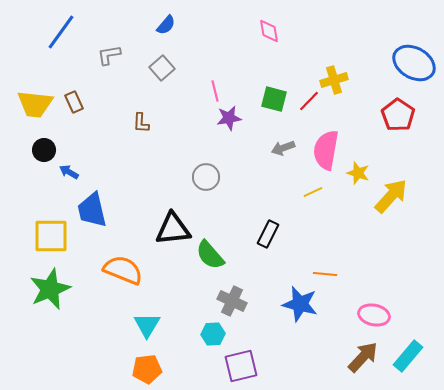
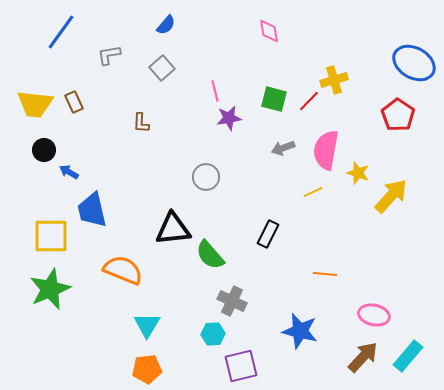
blue star: moved 27 px down
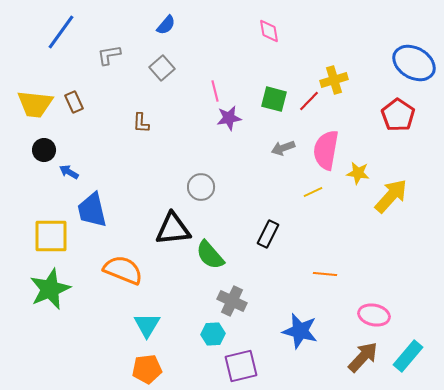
yellow star: rotated 10 degrees counterclockwise
gray circle: moved 5 px left, 10 px down
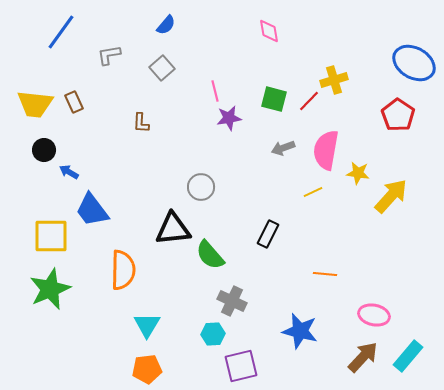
blue trapezoid: rotated 24 degrees counterclockwise
orange semicircle: rotated 69 degrees clockwise
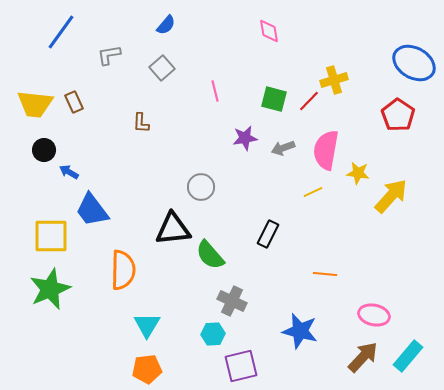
purple star: moved 16 px right, 20 px down
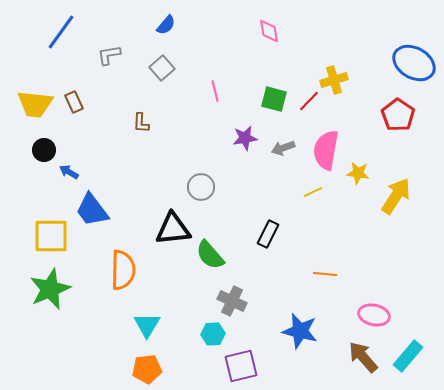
yellow arrow: moved 5 px right; rotated 9 degrees counterclockwise
brown arrow: rotated 84 degrees counterclockwise
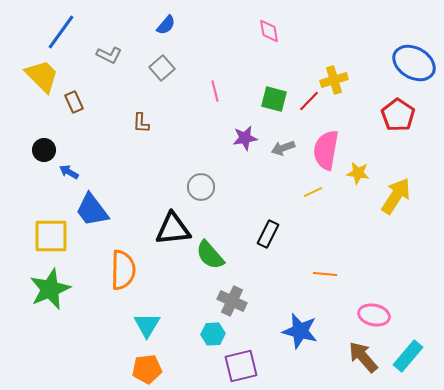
gray L-shape: rotated 145 degrees counterclockwise
yellow trapezoid: moved 7 px right, 28 px up; rotated 141 degrees counterclockwise
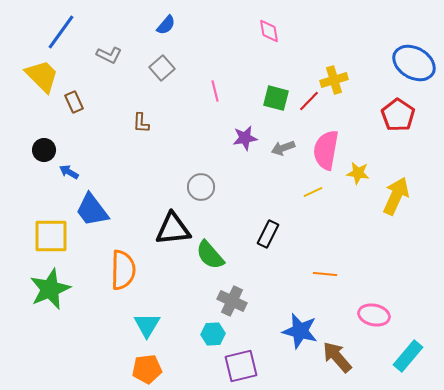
green square: moved 2 px right, 1 px up
yellow arrow: rotated 9 degrees counterclockwise
brown arrow: moved 26 px left
